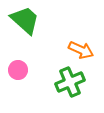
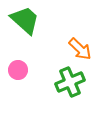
orange arrow: moved 1 px left, 1 px up; rotated 20 degrees clockwise
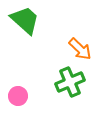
pink circle: moved 26 px down
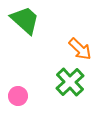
green cross: rotated 20 degrees counterclockwise
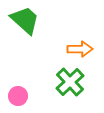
orange arrow: rotated 45 degrees counterclockwise
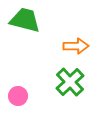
green trapezoid: rotated 28 degrees counterclockwise
orange arrow: moved 4 px left, 3 px up
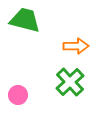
pink circle: moved 1 px up
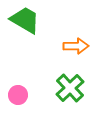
green trapezoid: rotated 16 degrees clockwise
green cross: moved 6 px down
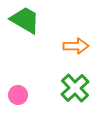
green cross: moved 5 px right
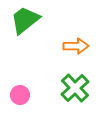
green trapezoid: rotated 68 degrees counterclockwise
pink circle: moved 2 px right
